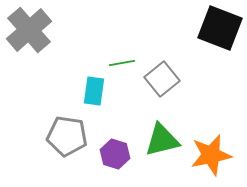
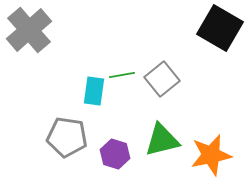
black square: rotated 9 degrees clockwise
green line: moved 12 px down
gray pentagon: moved 1 px down
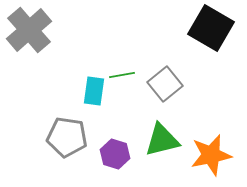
black square: moved 9 px left
gray square: moved 3 px right, 5 px down
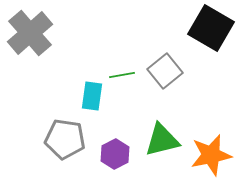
gray cross: moved 1 px right, 3 px down
gray square: moved 13 px up
cyan rectangle: moved 2 px left, 5 px down
gray pentagon: moved 2 px left, 2 px down
purple hexagon: rotated 16 degrees clockwise
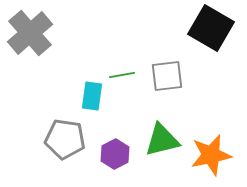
gray square: moved 2 px right, 5 px down; rotated 32 degrees clockwise
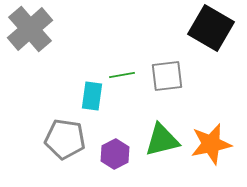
gray cross: moved 4 px up
orange star: moved 11 px up
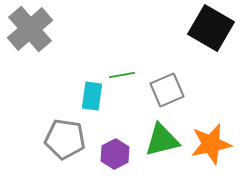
gray square: moved 14 px down; rotated 16 degrees counterclockwise
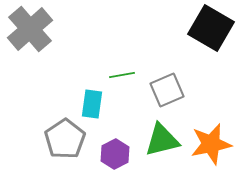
cyan rectangle: moved 8 px down
gray pentagon: rotated 30 degrees clockwise
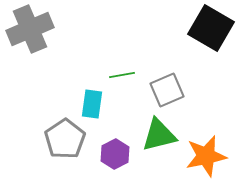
gray cross: rotated 18 degrees clockwise
green triangle: moved 3 px left, 5 px up
orange star: moved 5 px left, 12 px down
